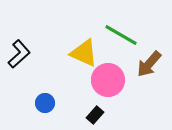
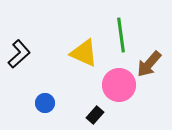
green line: rotated 52 degrees clockwise
pink circle: moved 11 px right, 5 px down
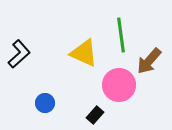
brown arrow: moved 3 px up
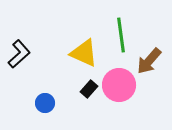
black rectangle: moved 6 px left, 26 px up
